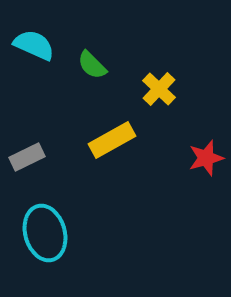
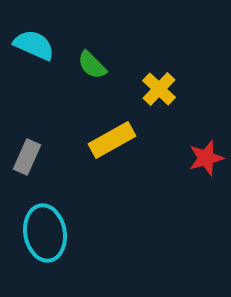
gray rectangle: rotated 40 degrees counterclockwise
cyan ellipse: rotated 6 degrees clockwise
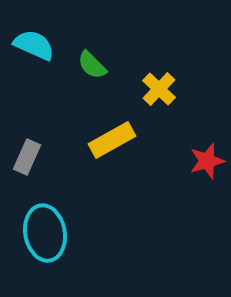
red star: moved 1 px right, 3 px down
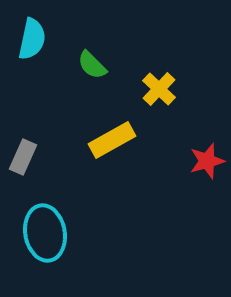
cyan semicircle: moved 2 px left, 6 px up; rotated 78 degrees clockwise
gray rectangle: moved 4 px left
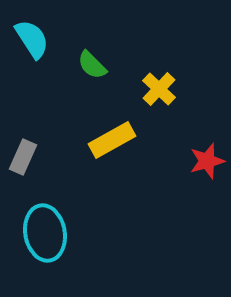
cyan semicircle: rotated 45 degrees counterclockwise
